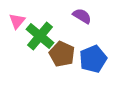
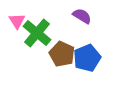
pink triangle: rotated 12 degrees counterclockwise
green cross: moved 3 px left, 3 px up
blue pentagon: moved 6 px left, 1 px up
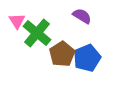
brown pentagon: rotated 15 degrees clockwise
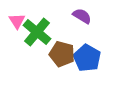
green cross: moved 1 px up
brown pentagon: rotated 25 degrees counterclockwise
blue pentagon: rotated 20 degrees counterclockwise
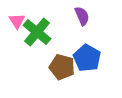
purple semicircle: rotated 36 degrees clockwise
brown pentagon: moved 13 px down
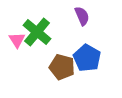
pink triangle: moved 19 px down
